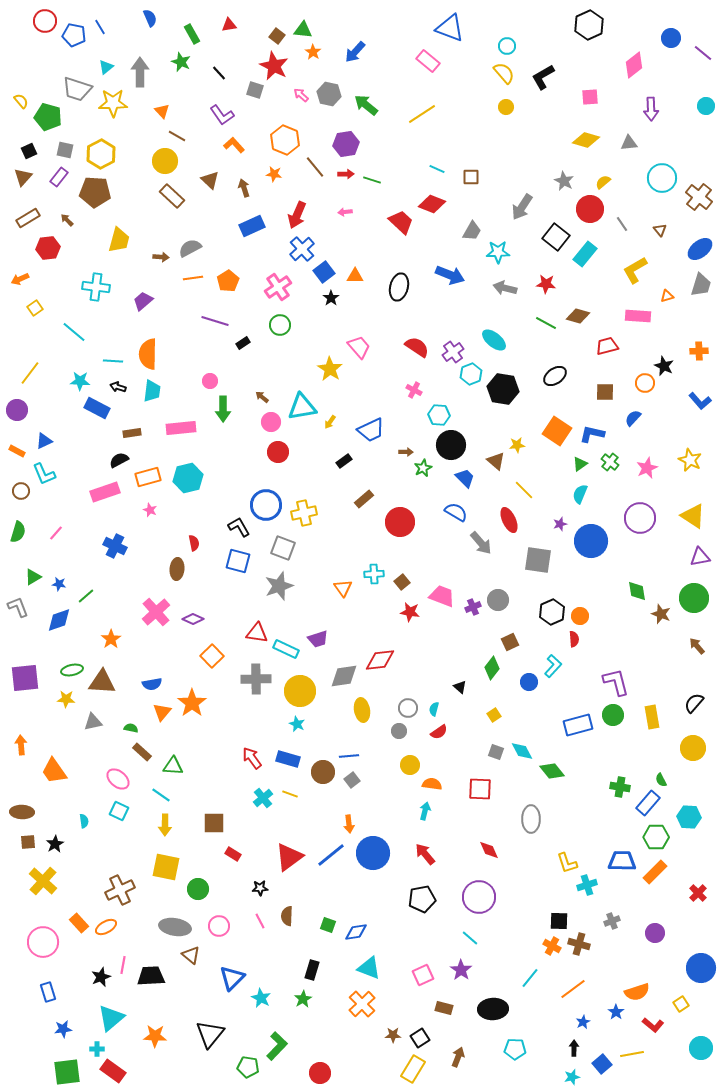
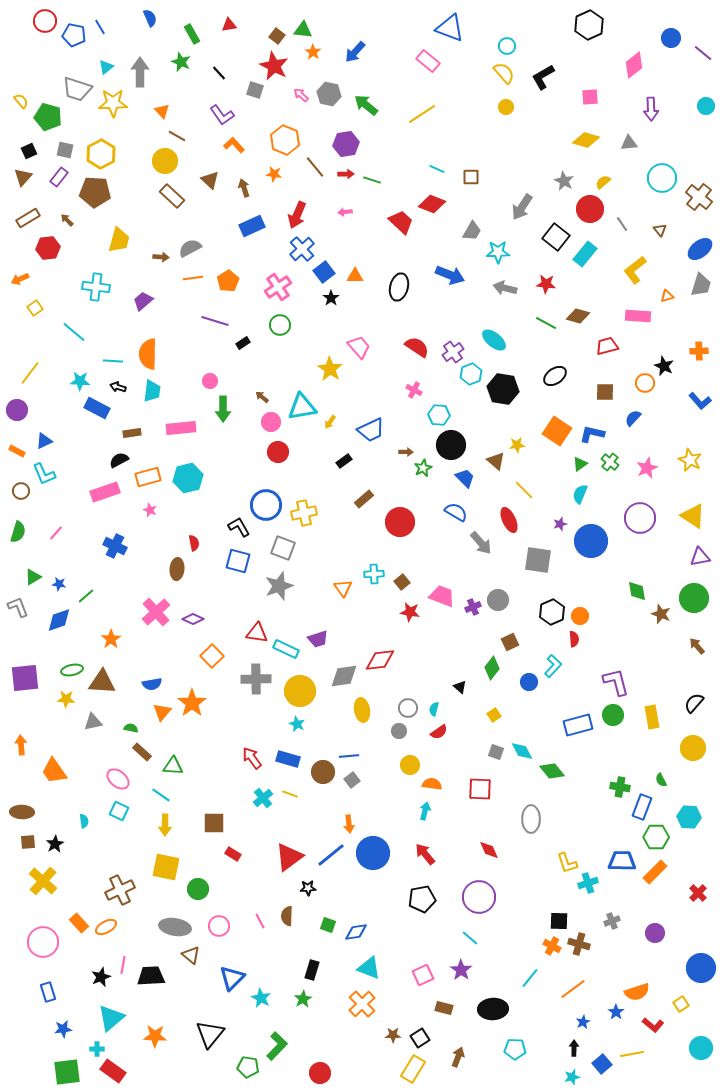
yellow L-shape at (635, 270): rotated 8 degrees counterclockwise
blue rectangle at (648, 803): moved 6 px left, 4 px down; rotated 20 degrees counterclockwise
cyan cross at (587, 885): moved 1 px right, 2 px up
black star at (260, 888): moved 48 px right
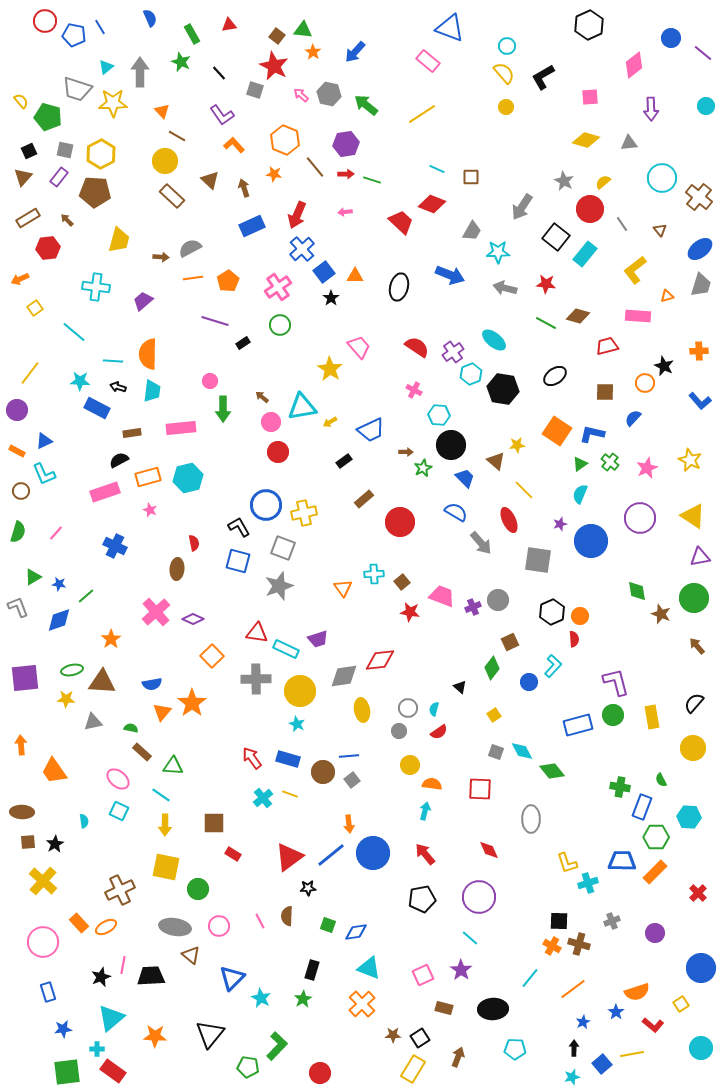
yellow arrow at (330, 422): rotated 24 degrees clockwise
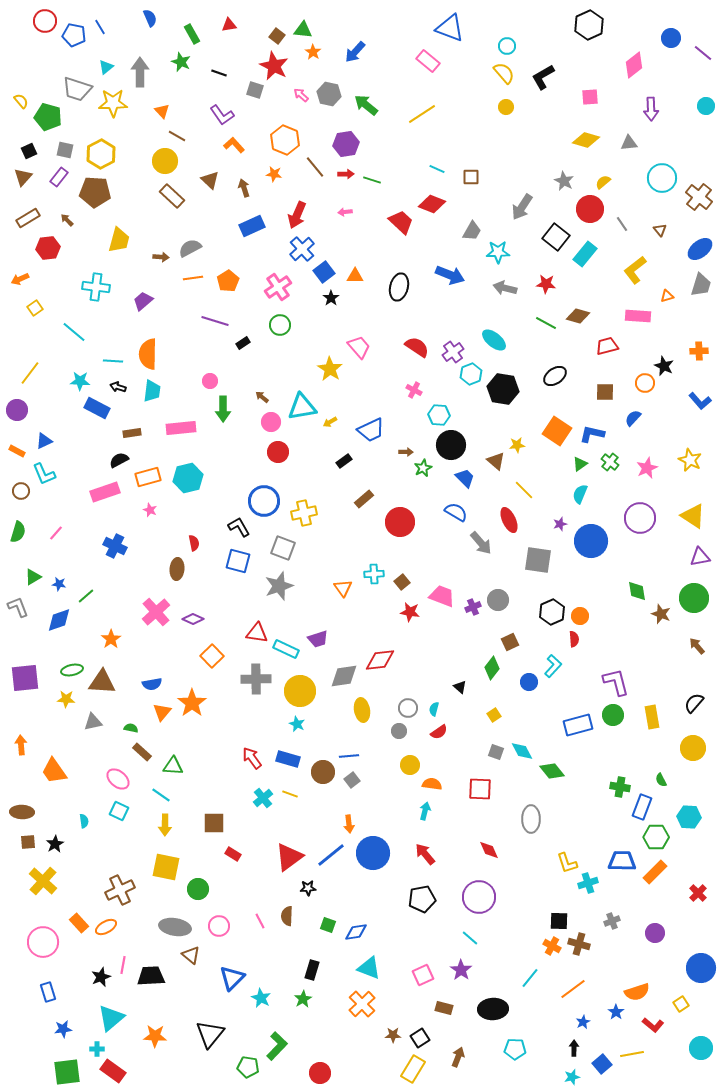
black line at (219, 73): rotated 28 degrees counterclockwise
blue circle at (266, 505): moved 2 px left, 4 px up
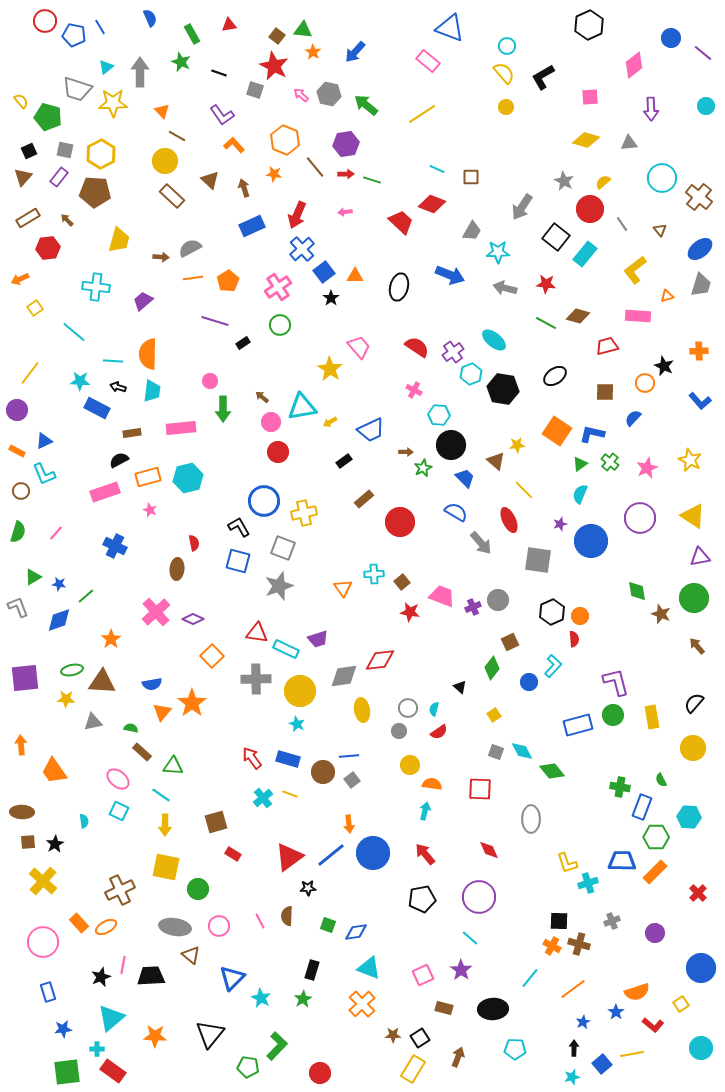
brown square at (214, 823): moved 2 px right, 1 px up; rotated 15 degrees counterclockwise
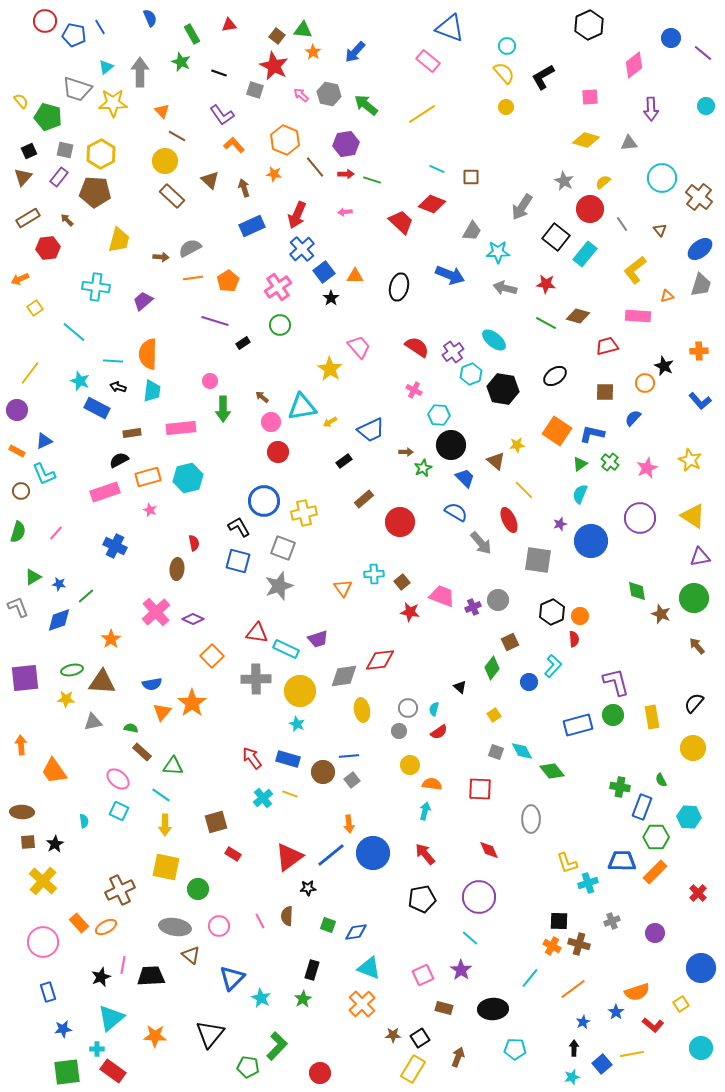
cyan star at (80, 381): rotated 18 degrees clockwise
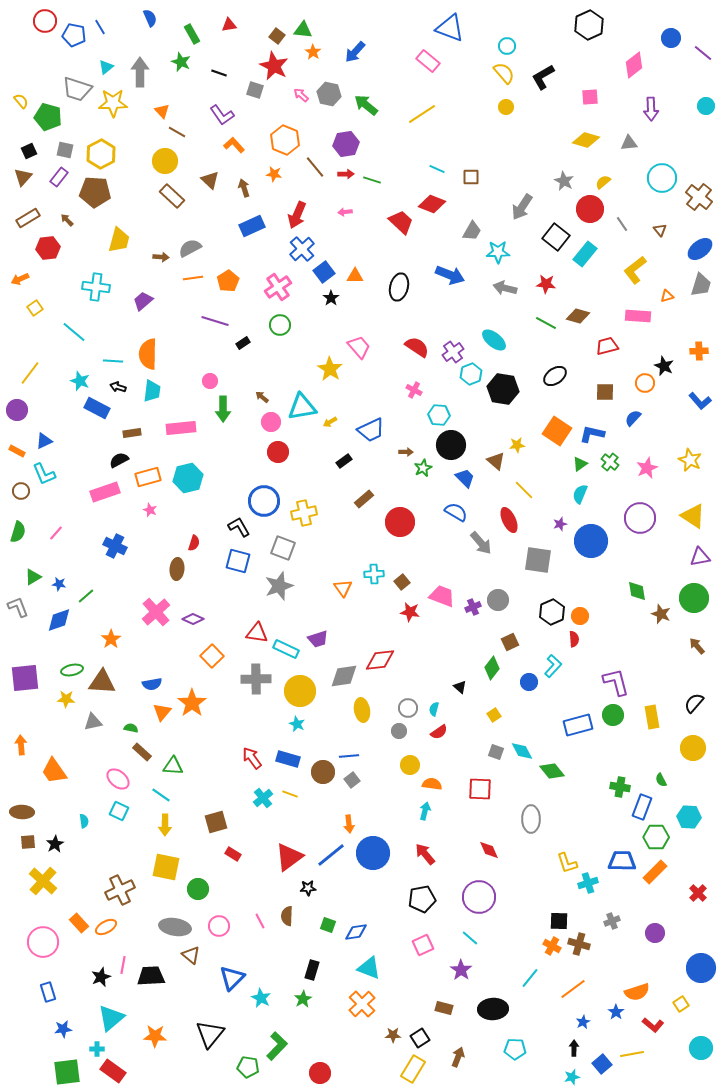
brown line at (177, 136): moved 4 px up
red semicircle at (194, 543): rotated 28 degrees clockwise
pink square at (423, 975): moved 30 px up
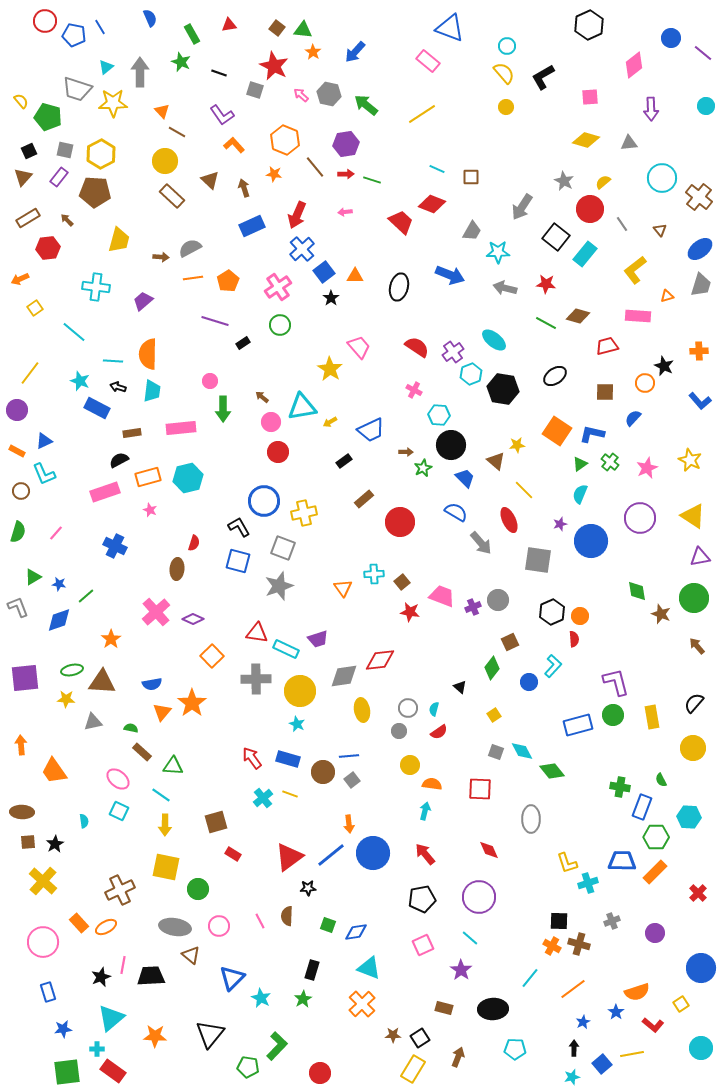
brown square at (277, 36): moved 8 px up
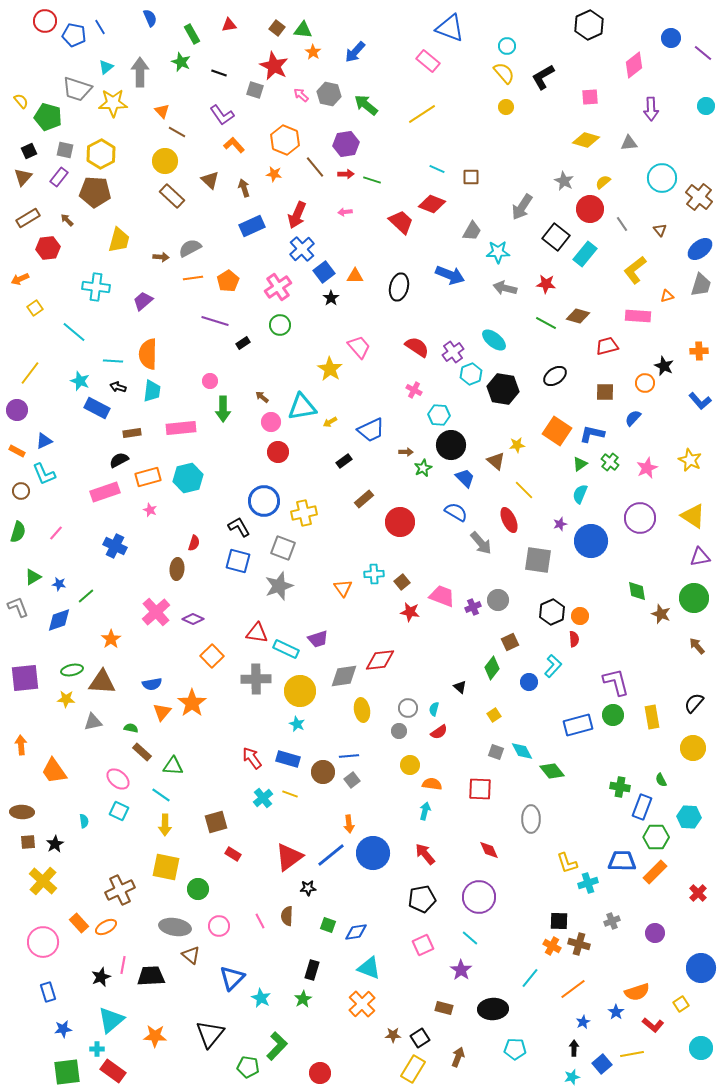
cyan triangle at (111, 1018): moved 2 px down
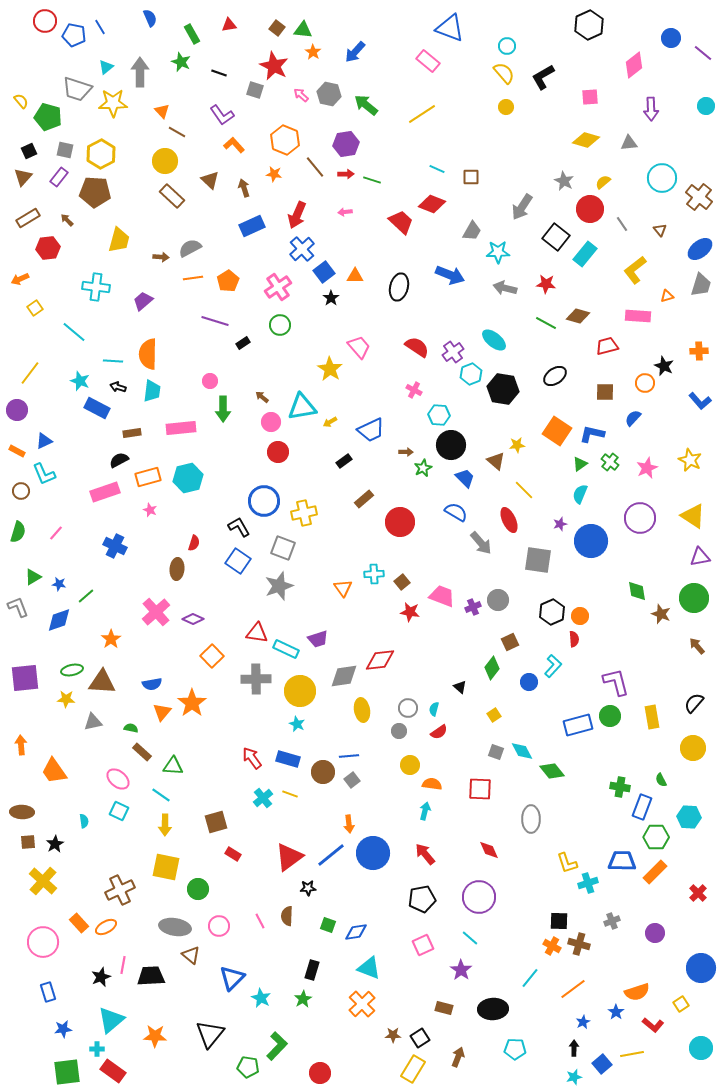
blue square at (238, 561): rotated 20 degrees clockwise
green circle at (613, 715): moved 3 px left, 1 px down
cyan star at (572, 1077): moved 2 px right
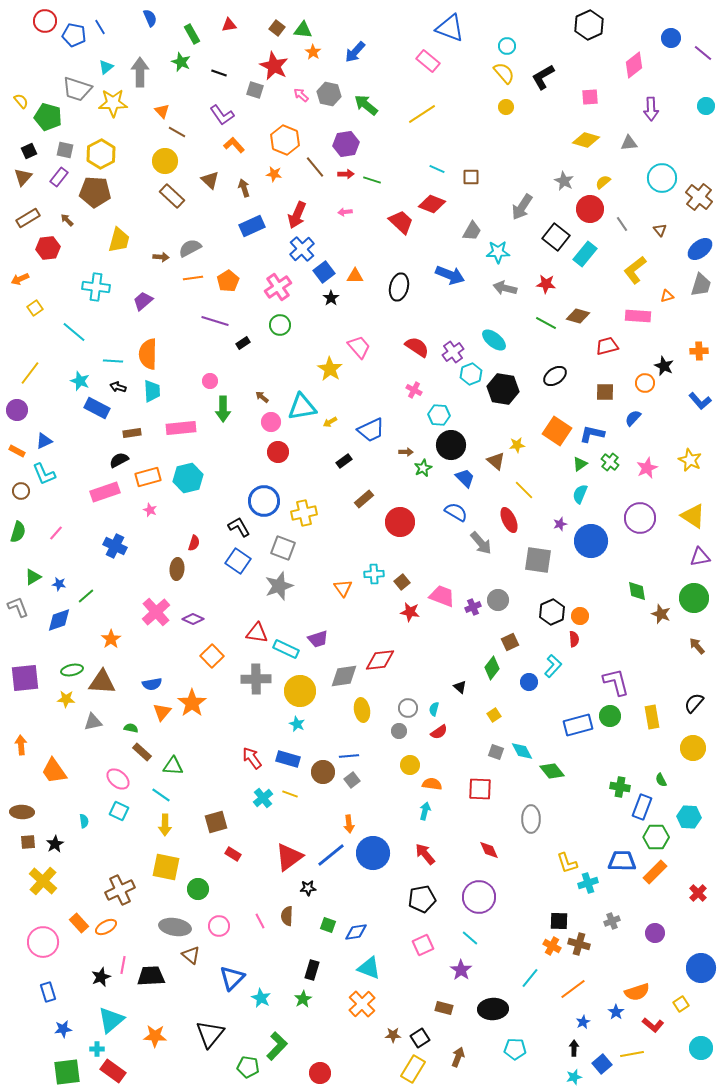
cyan trapezoid at (152, 391): rotated 10 degrees counterclockwise
